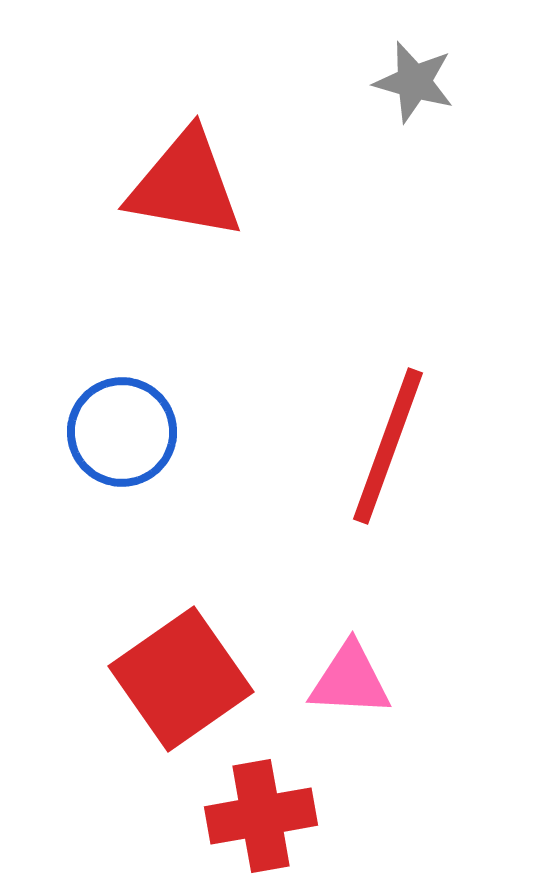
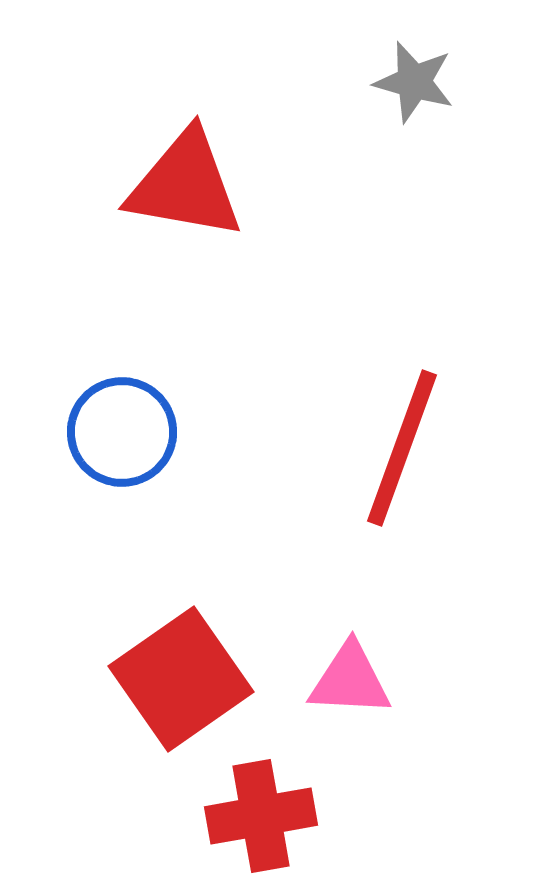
red line: moved 14 px right, 2 px down
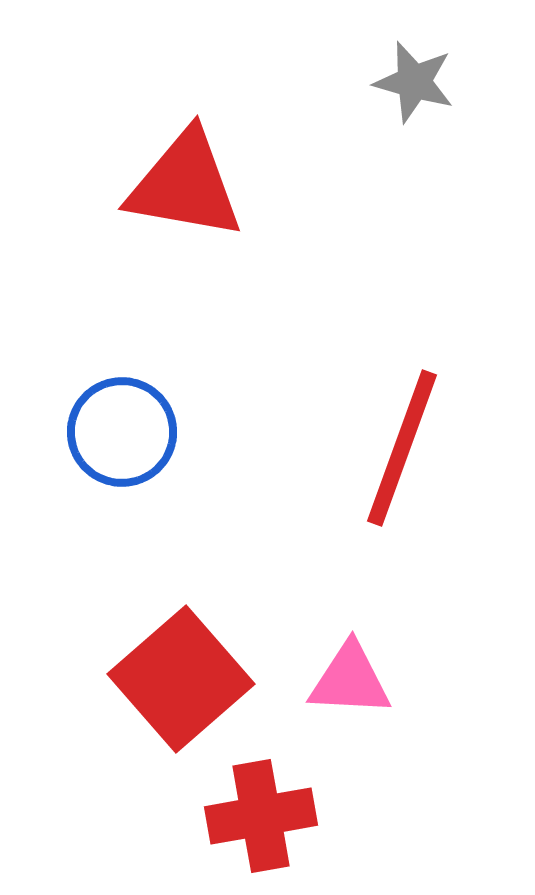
red square: rotated 6 degrees counterclockwise
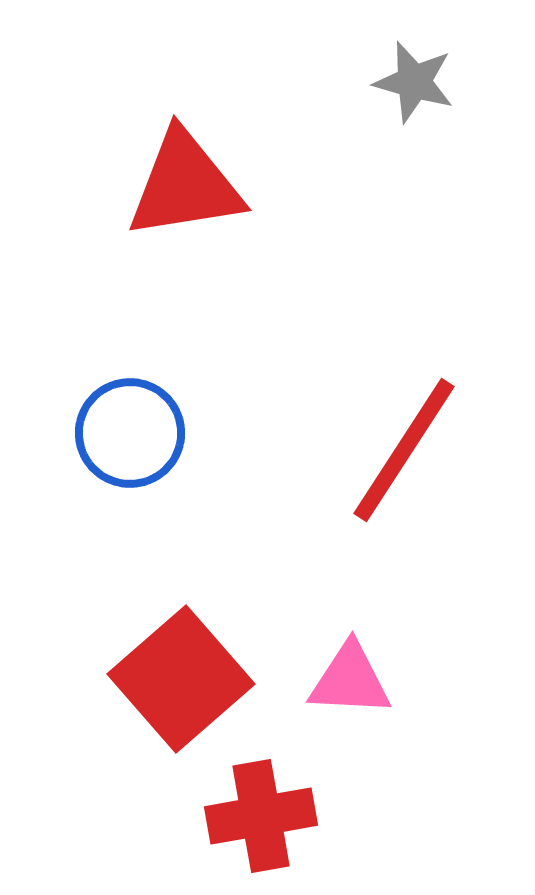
red triangle: rotated 19 degrees counterclockwise
blue circle: moved 8 px right, 1 px down
red line: moved 2 px right, 2 px down; rotated 13 degrees clockwise
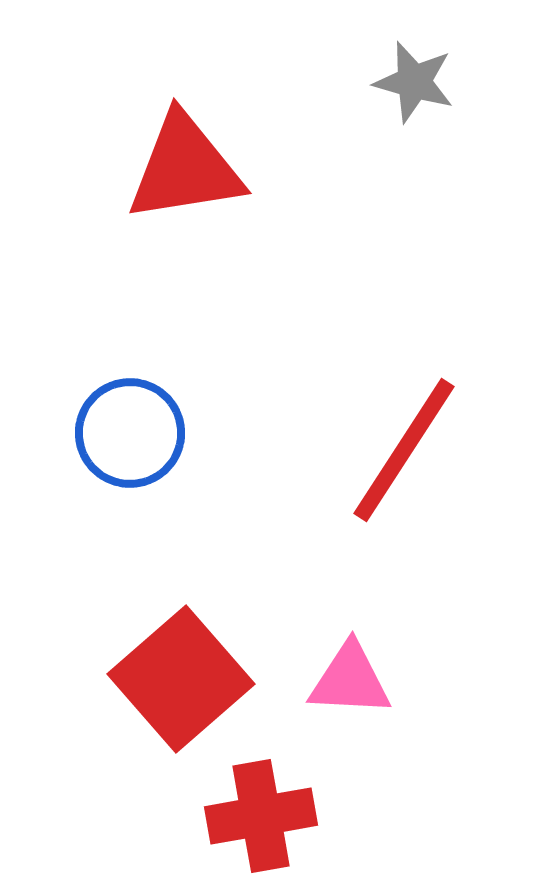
red triangle: moved 17 px up
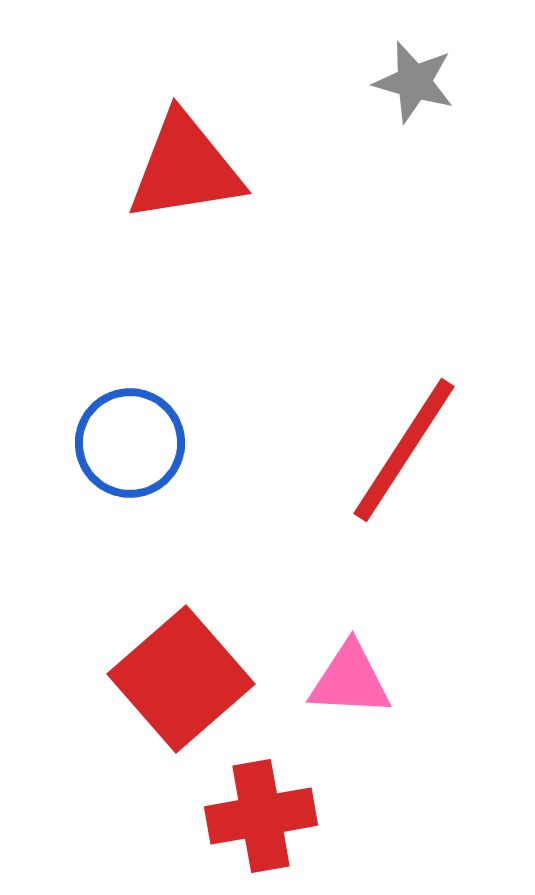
blue circle: moved 10 px down
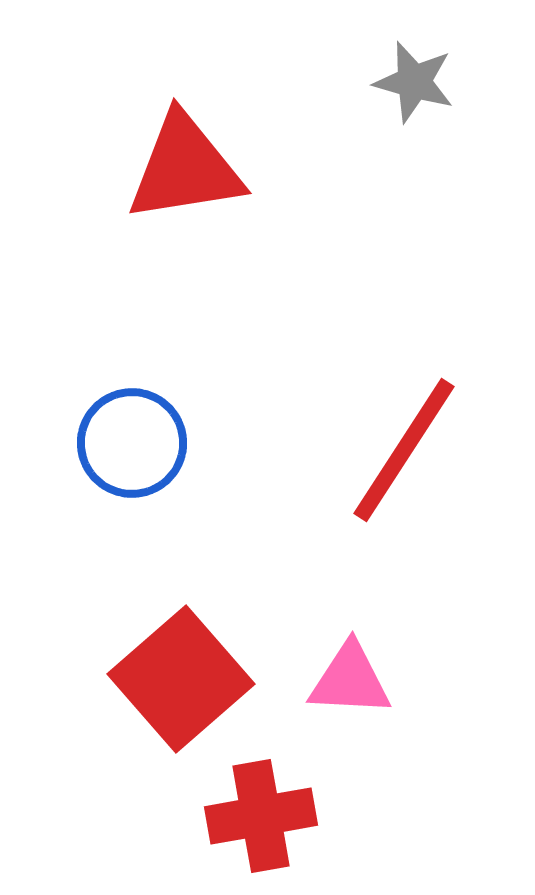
blue circle: moved 2 px right
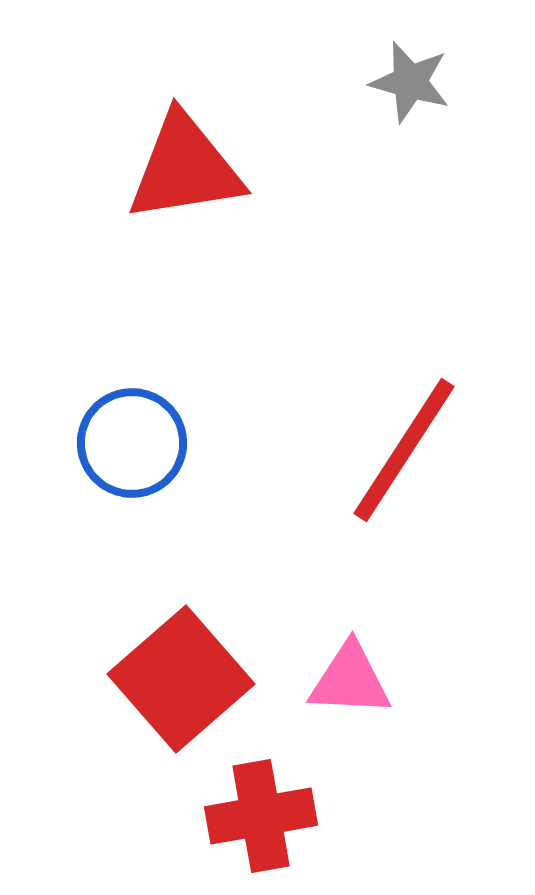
gray star: moved 4 px left
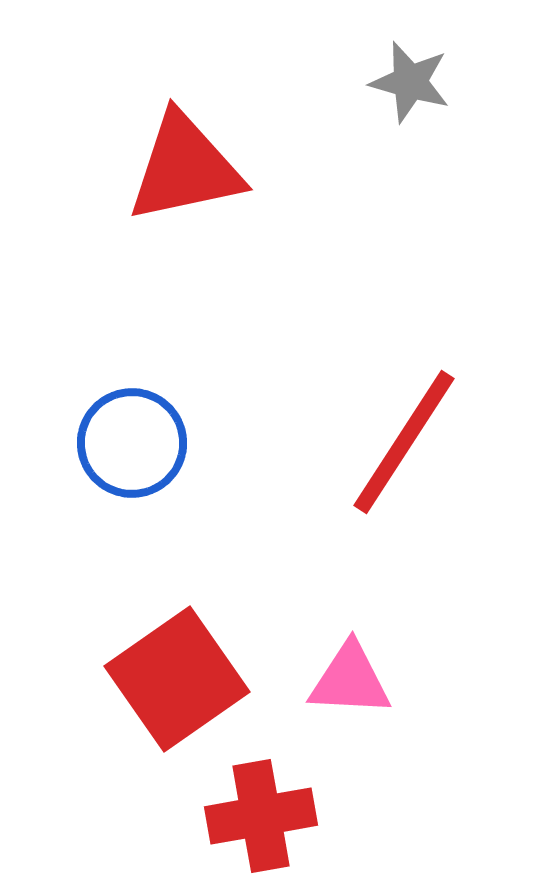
red triangle: rotated 3 degrees counterclockwise
red line: moved 8 px up
red square: moved 4 px left; rotated 6 degrees clockwise
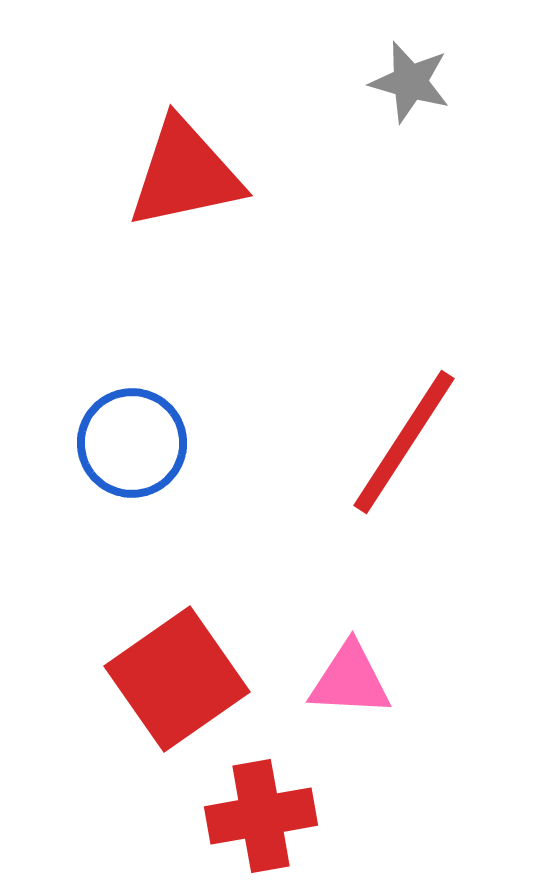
red triangle: moved 6 px down
